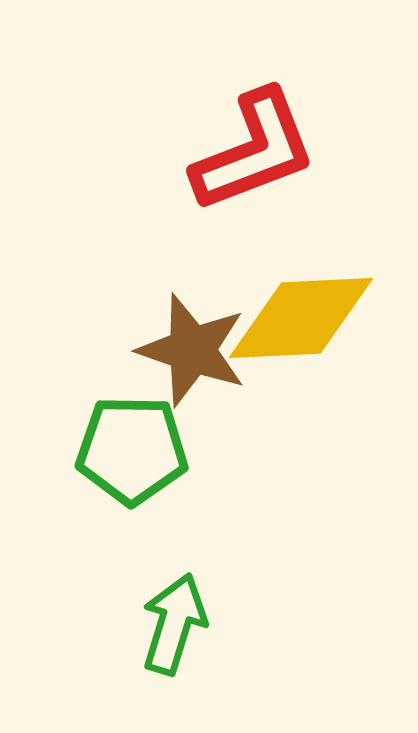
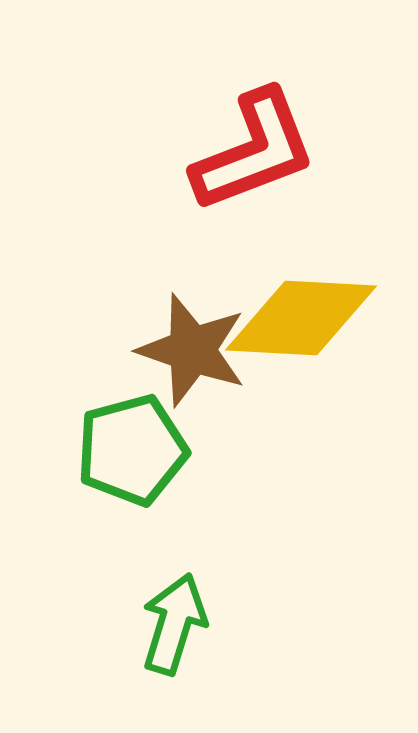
yellow diamond: rotated 6 degrees clockwise
green pentagon: rotated 16 degrees counterclockwise
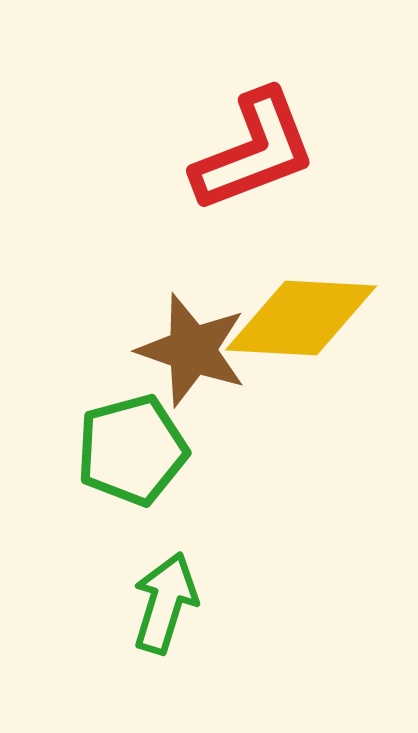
green arrow: moved 9 px left, 21 px up
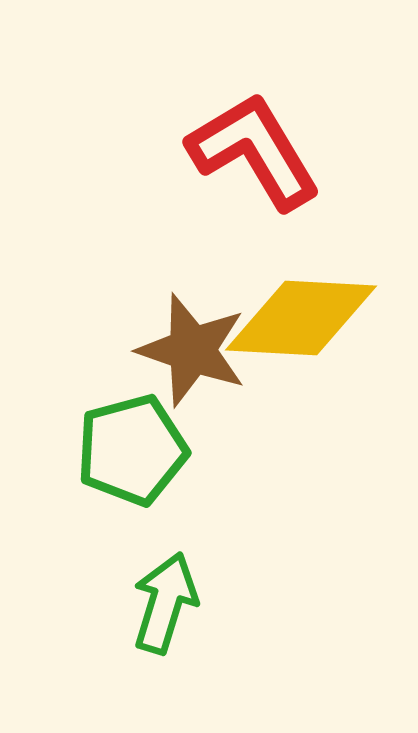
red L-shape: rotated 100 degrees counterclockwise
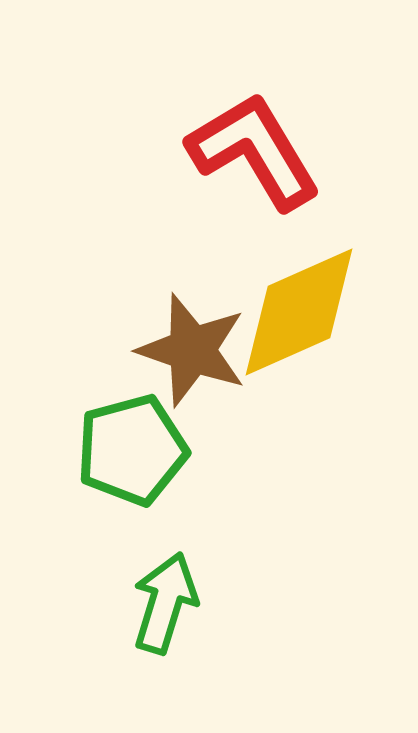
yellow diamond: moved 2 px left, 6 px up; rotated 27 degrees counterclockwise
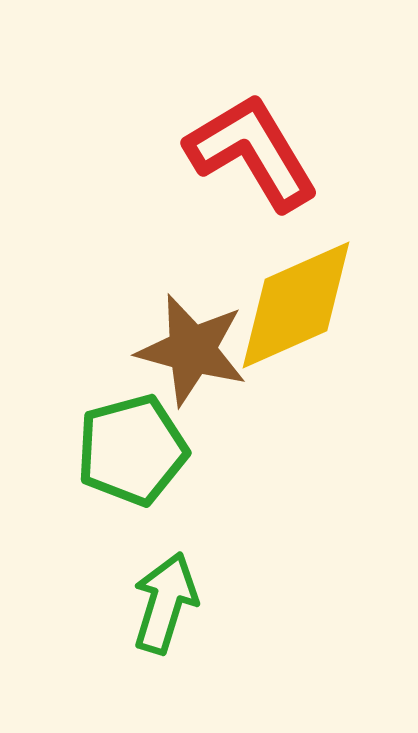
red L-shape: moved 2 px left, 1 px down
yellow diamond: moved 3 px left, 7 px up
brown star: rotated 4 degrees counterclockwise
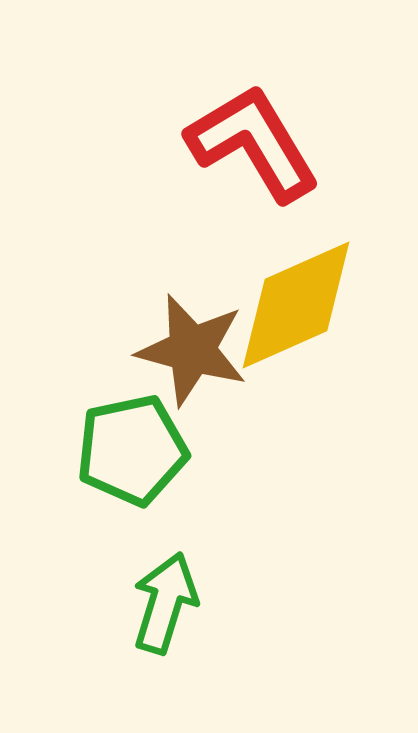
red L-shape: moved 1 px right, 9 px up
green pentagon: rotated 3 degrees clockwise
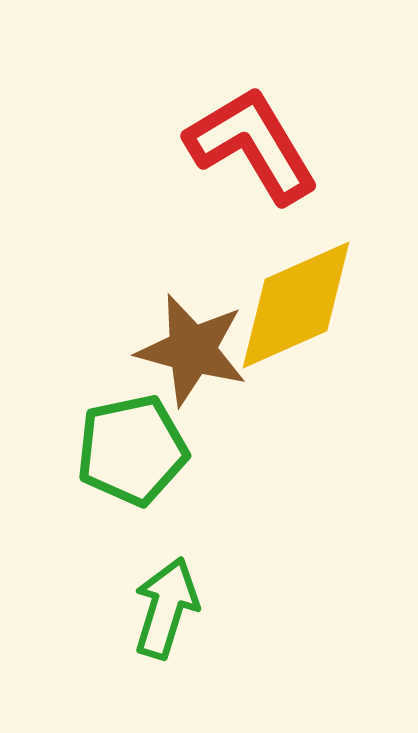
red L-shape: moved 1 px left, 2 px down
green arrow: moved 1 px right, 5 px down
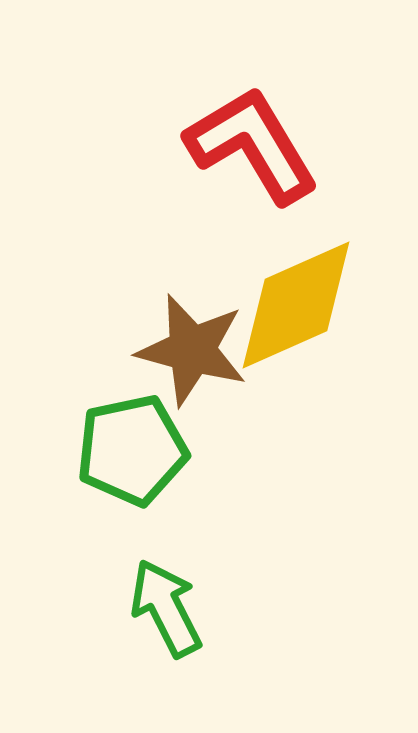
green arrow: rotated 44 degrees counterclockwise
